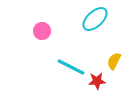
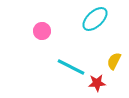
red star: moved 2 px down
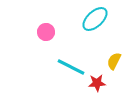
pink circle: moved 4 px right, 1 px down
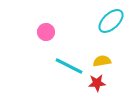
cyan ellipse: moved 16 px right, 2 px down
yellow semicircle: moved 12 px left; rotated 54 degrees clockwise
cyan line: moved 2 px left, 1 px up
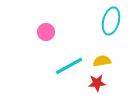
cyan ellipse: rotated 32 degrees counterclockwise
cyan line: rotated 56 degrees counterclockwise
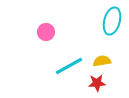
cyan ellipse: moved 1 px right
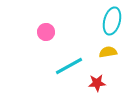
yellow semicircle: moved 6 px right, 9 px up
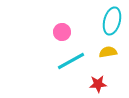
pink circle: moved 16 px right
cyan line: moved 2 px right, 5 px up
red star: moved 1 px right, 1 px down
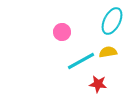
cyan ellipse: rotated 12 degrees clockwise
cyan line: moved 10 px right
red star: rotated 12 degrees clockwise
